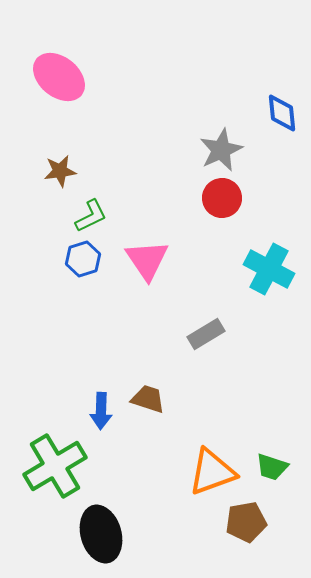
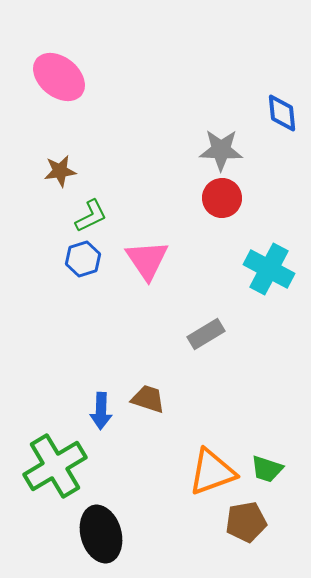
gray star: rotated 27 degrees clockwise
green trapezoid: moved 5 px left, 2 px down
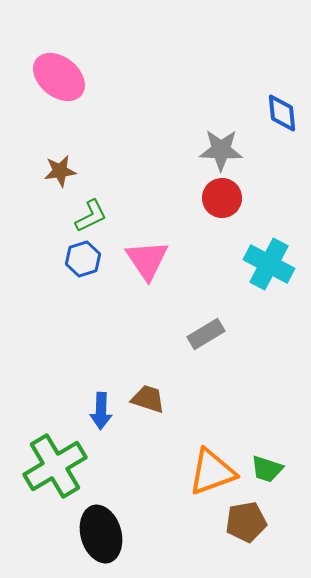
cyan cross: moved 5 px up
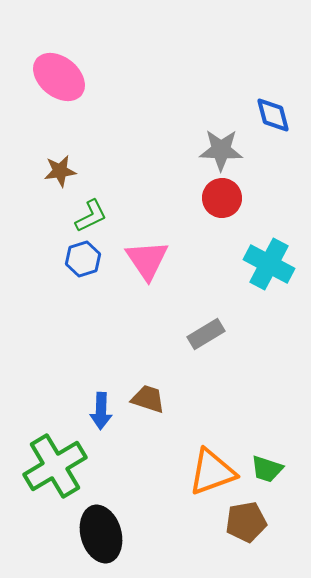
blue diamond: moved 9 px left, 2 px down; rotated 9 degrees counterclockwise
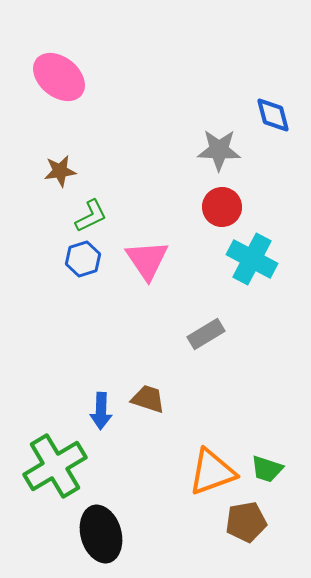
gray star: moved 2 px left
red circle: moved 9 px down
cyan cross: moved 17 px left, 5 px up
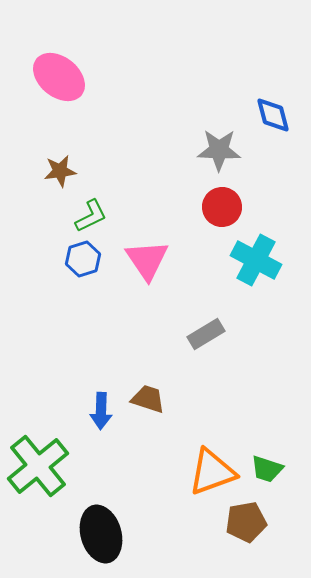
cyan cross: moved 4 px right, 1 px down
green cross: moved 17 px left; rotated 8 degrees counterclockwise
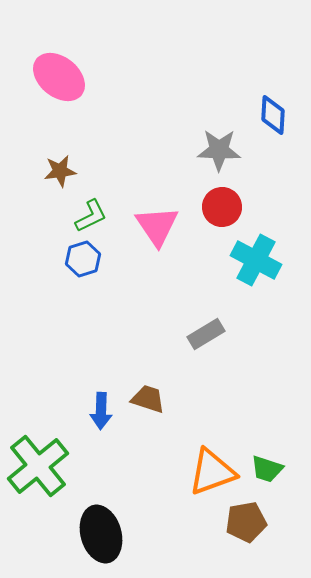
blue diamond: rotated 18 degrees clockwise
pink triangle: moved 10 px right, 34 px up
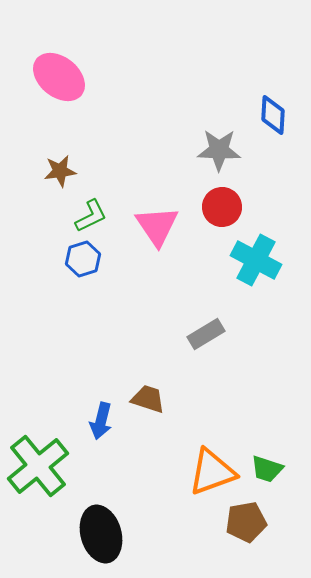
blue arrow: moved 10 px down; rotated 12 degrees clockwise
